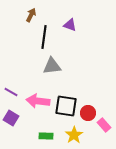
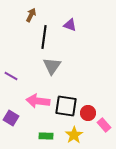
gray triangle: rotated 48 degrees counterclockwise
purple line: moved 16 px up
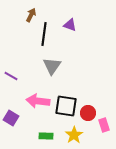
black line: moved 3 px up
pink rectangle: rotated 24 degrees clockwise
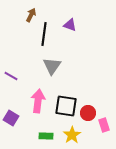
pink arrow: rotated 90 degrees clockwise
yellow star: moved 2 px left
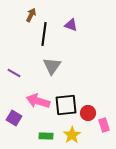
purple triangle: moved 1 px right
purple line: moved 3 px right, 3 px up
pink arrow: rotated 80 degrees counterclockwise
black square: moved 1 px up; rotated 15 degrees counterclockwise
purple square: moved 3 px right
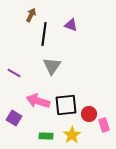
red circle: moved 1 px right, 1 px down
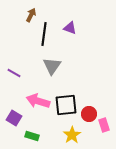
purple triangle: moved 1 px left, 3 px down
green rectangle: moved 14 px left; rotated 16 degrees clockwise
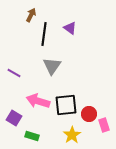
purple triangle: rotated 16 degrees clockwise
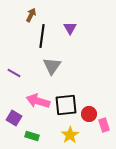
purple triangle: rotated 24 degrees clockwise
black line: moved 2 px left, 2 px down
yellow star: moved 2 px left
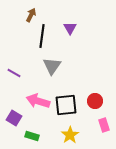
red circle: moved 6 px right, 13 px up
